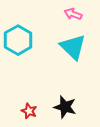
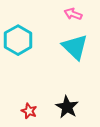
cyan triangle: moved 2 px right
black star: moved 2 px right; rotated 15 degrees clockwise
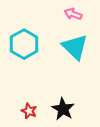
cyan hexagon: moved 6 px right, 4 px down
black star: moved 4 px left, 2 px down
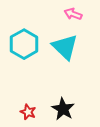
cyan triangle: moved 10 px left
red star: moved 1 px left, 1 px down
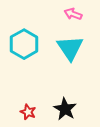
cyan triangle: moved 5 px right, 1 px down; rotated 12 degrees clockwise
black star: moved 2 px right
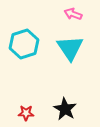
cyan hexagon: rotated 12 degrees clockwise
red star: moved 2 px left, 1 px down; rotated 21 degrees counterclockwise
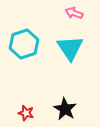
pink arrow: moved 1 px right, 1 px up
red star: rotated 14 degrees clockwise
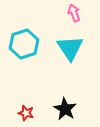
pink arrow: rotated 48 degrees clockwise
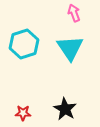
red star: moved 3 px left; rotated 14 degrees counterclockwise
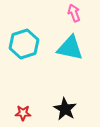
cyan triangle: rotated 44 degrees counterclockwise
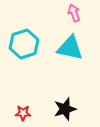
black star: rotated 25 degrees clockwise
